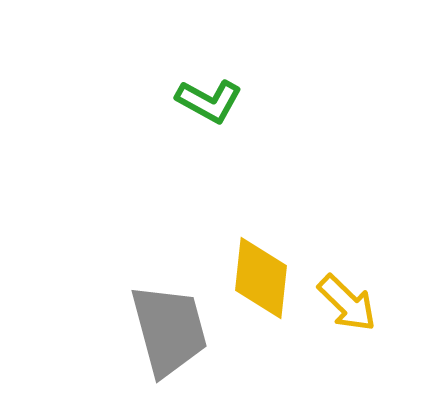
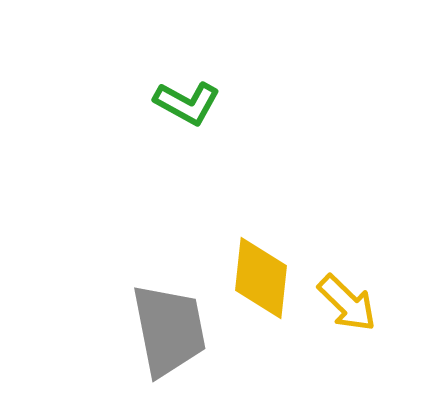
green L-shape: moved 22 px left, 2 px down
gray trapezoid: rotated 4 degrees clockwise
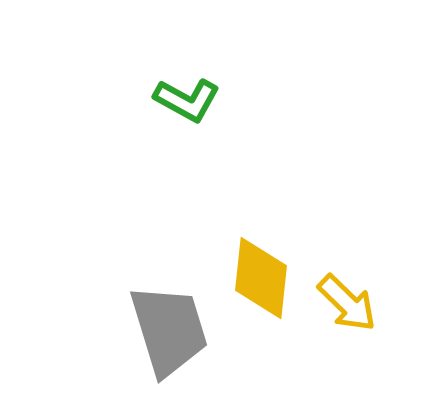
green L-shape: moved 3 px up
gray trapezoid: rotated 6 degrees counterclockwise
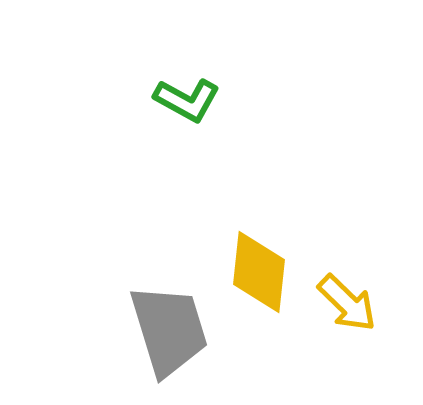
yellow diamond: moved 2 px left, 6 px up
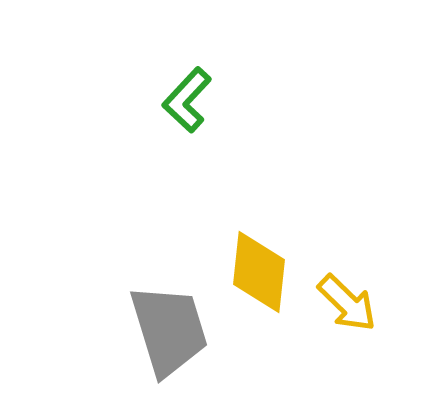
green L-shape: rotated 104 degrees clockwise
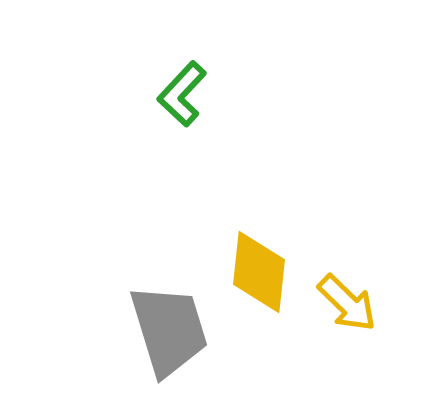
green L-shape: moved 5 px left, 6 px up
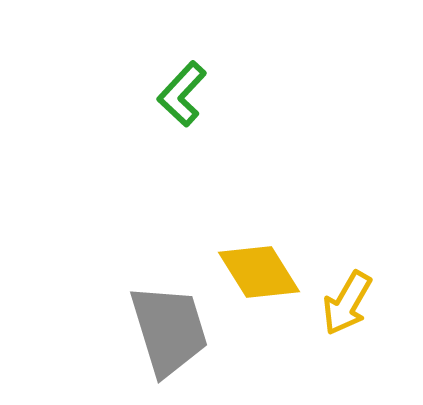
yellow diamond: rotated 38 degrees counterclockwise
yellow arrow: rotated 76 degrees clockwise
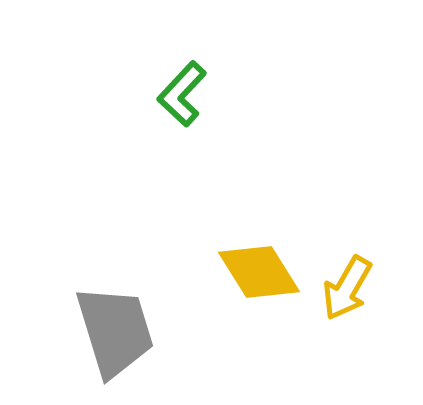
yellow arrow: moved 15 px up
gray trapezoid: moved 54 px left, 1 px down
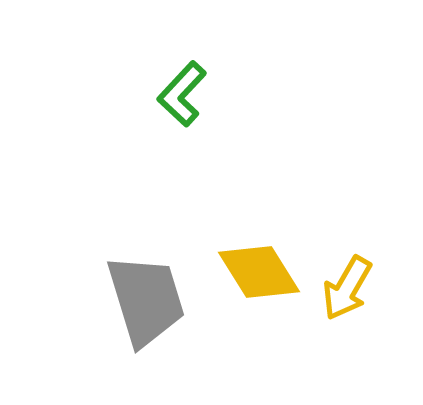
gray trapezoid: moved 31 px right, 31 px up
